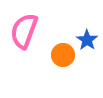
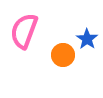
blue star: moved 1 px up
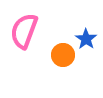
blue star: moved 1 px left
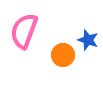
blue star: moved 2 px right, 1 px down; rotated 15 degrees counterclockwise
